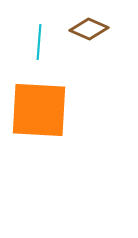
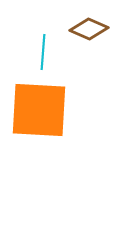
cyan line: moved 4 px right, 10 px down
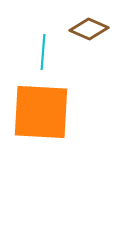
orange square: moved 2 px right, 2 px down
